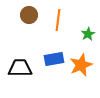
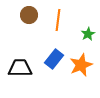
blue rectangle: rotated 42 degrees counterclockwise
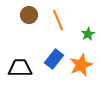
orange line: rotated 30 degrees counterclockwise
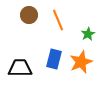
blue rectangle: rotated 24 degrees counterclockwise
orange star: moved 3 px up
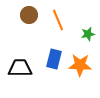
green star: rotated 16 degrees clockwise
orange star: moved 1 px left, 3 px down; rotated 25 degrees clockwise
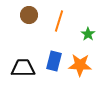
orange line: moved 1 px right, 1 px down; rotated 40 degrees clockwise
green star: rotated 24 degrees counterclockwise
blue rectangle: moved 2 px down
black trapezoid: moved 3 px right
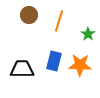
black trapezoid: moved 1 px left, 1 px down
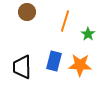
brown circle: moved 2 px left, 3 px up
orange line: moved 6 px right
black trapezoid: moved 2 px up; rotated 90 degrees counterclockwise
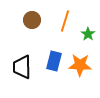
brown circle: moved 5 px right, 8 px down
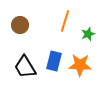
brown circle: moved 12 px left, 5 px down
green star: rotated 16 degrees clockwise
black trapezoid: moved 3 px right; rotated 30 degrees counterclockwise
